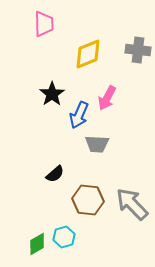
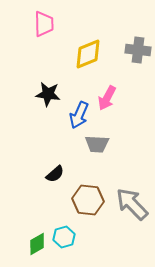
black star: moved 4 px left; rotated 30 degrees counterclockwise
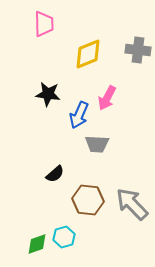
green diamond: rotated 10 degrees clockwise
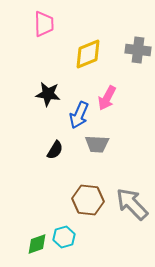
black semicircle: moved 24 px up; rotated 18 degrees counterclockwise
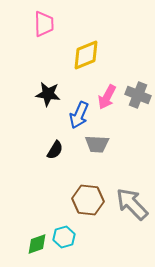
gray cross: moved 45 px down; rotated 15 degrees clockwise
yellow diamond: moved 2 px left, 1 px down
pink arrow: moved 1 px up
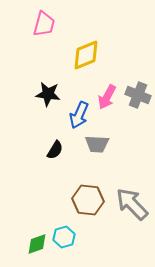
pink trapezoid: rotated 16 degrees clockwise
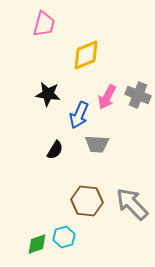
brown hexagon: moved 1 px left, 1 px down
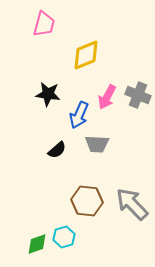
black semicircle: moved 2 px right; rotated 18 degrees clockwise
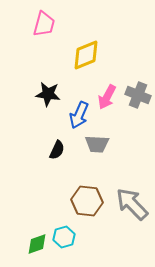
black semicircle: rotated 24 degrees counterclockwise
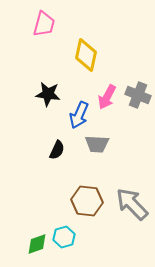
yellow diamond: rotated 56 degrees counterclockwise
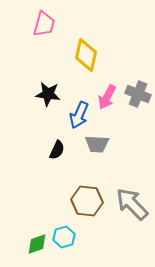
gray cross: moved 1 px up
